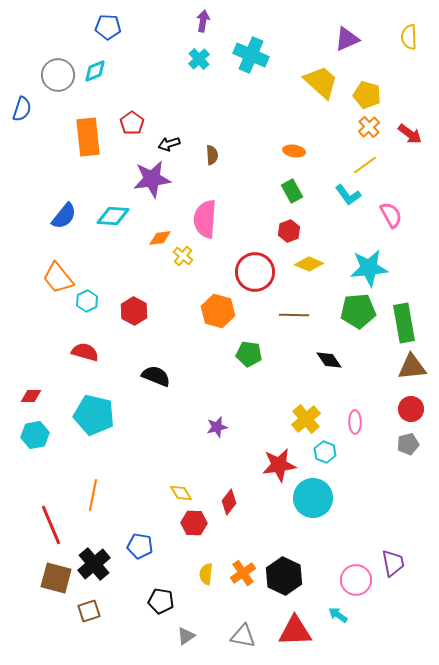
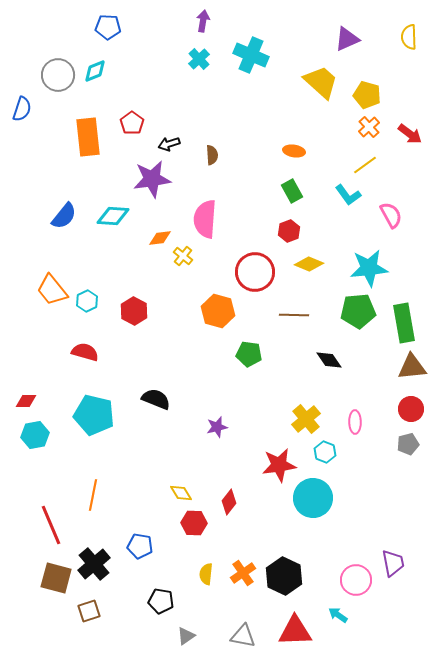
orange trapezoid at (58, 278): moved 6 px left, 12 px down
black semicircle at (156, 376): moved 23 px down
red diamond at (31, 396): moved 5 px left, 5 px down
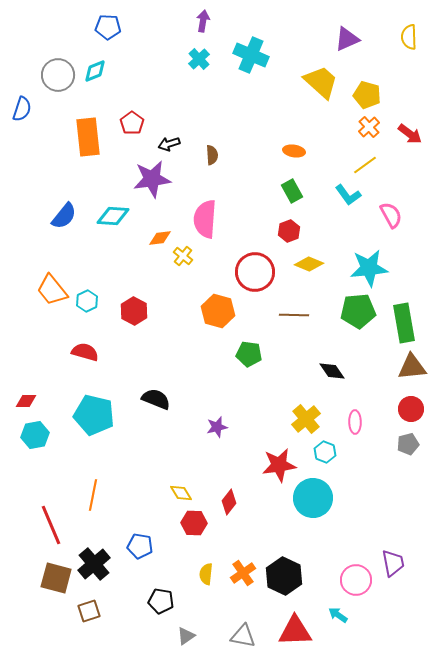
black diamond at (329, 360): moved 3 px right, 11 px down
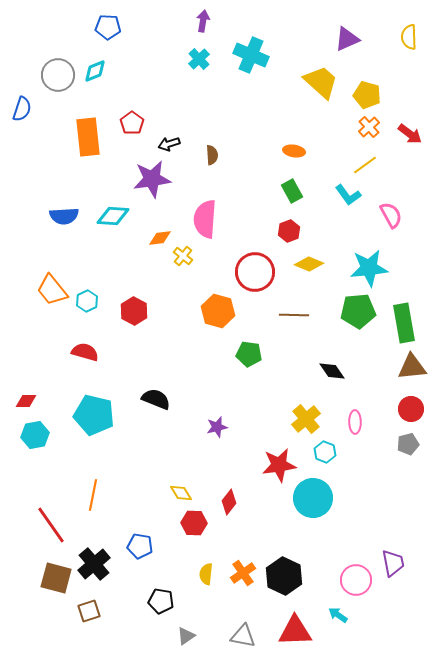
blue semicircle at (64, 216): rotated 48 degrees clockwise
red line at (51, 525): rotated 12 degrees counterclockwise
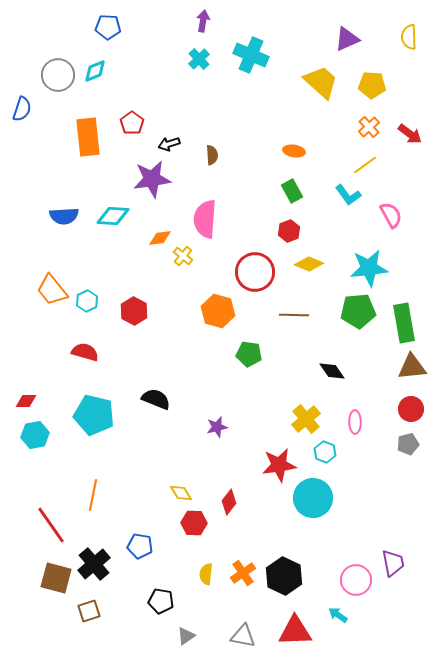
yellow pentagon at (367, 95): moved 5 px right, 10 px up; rotated 12 degrees counterclockwise
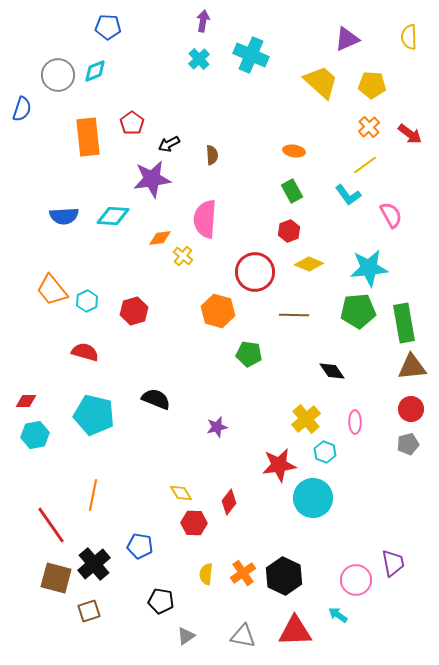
black arrow at (169, 144): rotated 10 degrees counterclockwise
red hexagon at (134, 311): rotated 16 degrees clockwise
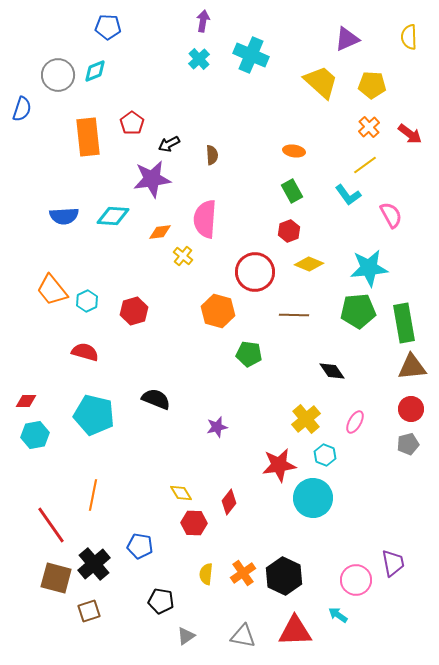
orange diamond at (160, 238): moved 6 px up
pink ellipse at (355, 422): rotated 30 degrees clockwise
cyan hexagon at (325, 452): moved 3 px down
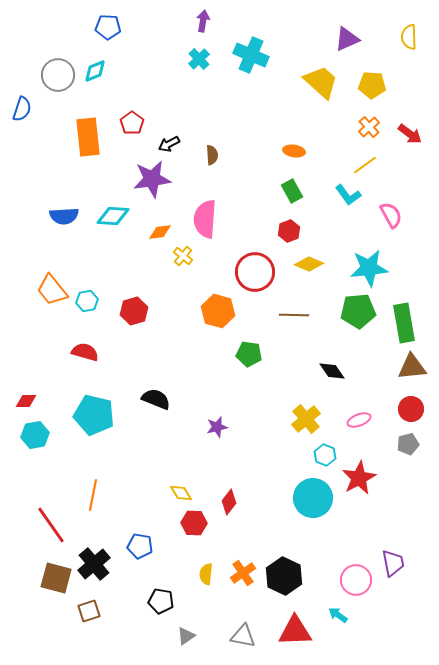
cyan hexagon at (87, 301): rotated 15 degrees clockwise
pink ellipse at (355, 422): moved 4 px right, 2 px up; rotated 40 degrees clockwise
red star at (279, 465): moved 80 px right, 13 px down; rotated 20 degrees counterclockwise
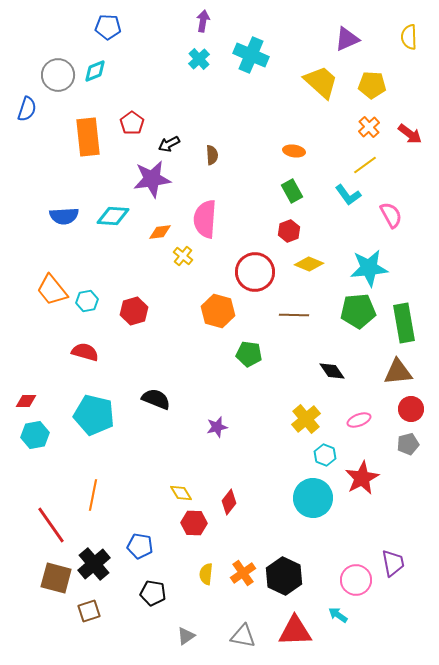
blue semicircle at (22, 109): moved 5 px right
brown triangle at (412, 367): moved 14 px left, 5 px down
red star at (359, 478): moved 3 px right
black pentagon at (161, 601): moved 8 px left, 8 px up
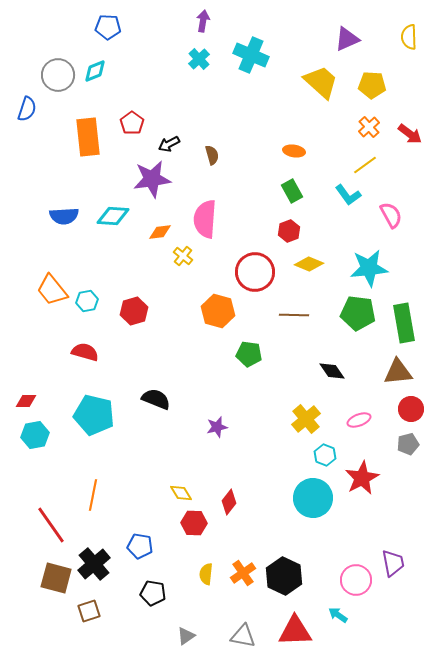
brown semicircle at (212, 155): rotated 12 degrees counterclockwise
green pentagon at (358, 311): moved 2 px down; rotated 12 degrees clockwise
